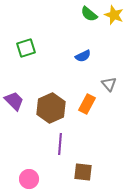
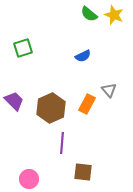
green square: moved 3 px left
gray triangle: moved 6 px down
purple line: moved 2 px right, 1 px up
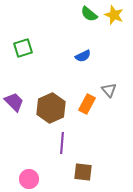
purple trapezoid: moved 1 px down
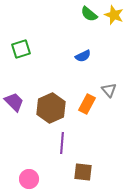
green square: moved 2 px left, 1 px down
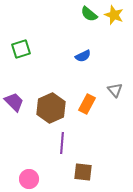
gray triangle: moved 6 px right
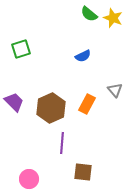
yellow star: moved 1 px left, 3 px down
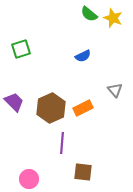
orange rectangle: moved 4 px left, 4 px down; rotated 36 degrees clockwise
